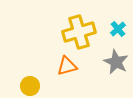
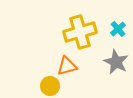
yellow cross: moved 1 px right
yellow circle: moved 20 px right
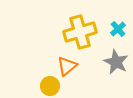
orange triangle: rotated 25 degrees counterclockwise
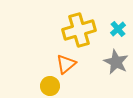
yellow cross: moved 1 px left, 2 px up
orange triangle: moved 1 px left, 2 px up
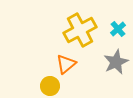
yellow cross: moved 1 px right; rotated 12 degrees counterclockwise
gray star: rotated 20 degrees clockwise
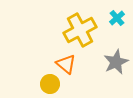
cyan cross: moved 1 px left, 11 px up
orange triangle: rotated 40 degrees counterclockwise
yellow circle: moved 2 px up
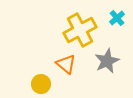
gray star: moved 9 px left, 1 px up
yellow circle: moved 9 px left
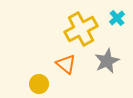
yellow cross: moved 1 px right, 1 px up
yellow circle: moved 2 px left
